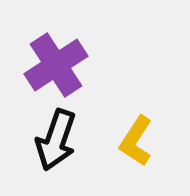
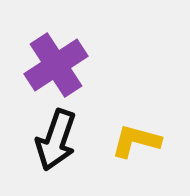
yellow L-shape: rotated 72 degrees clockwise
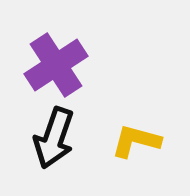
black arrow: moved 2 px left, 2 px up
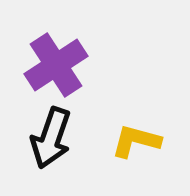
black arrow: moved 3 px left
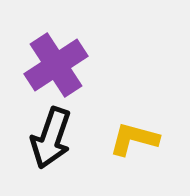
yellow L-shape: moved 2 px left, 2 px up
